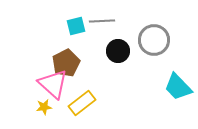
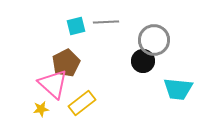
gray line: moved 4 px right, 1 px down
black circle: moved 25 px right, 10 px down
cyan trapezoid: moved 2 px down; rotated 40 degrees counterclockwise
yellow star: moved 3 px left, 2 px down
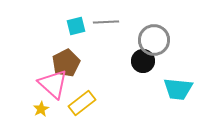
yellow star: rotated 21 degrees counterclockwise
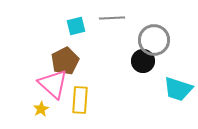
gray line: moved 6 px right, 4 px up
brown pentagon: moved 1 px left, 2 px up
cyan trapezoid: rotated 12 degrees clockwise
yellow rectangle: moved 2 px left, 3 px up; rotated 48 degrees counterclockwise
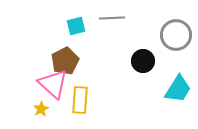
gray circle: moved 22 px right, 5 px up
cyan trapezoid: rotated 76 degrees counterclockwise
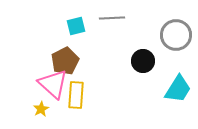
yellow rectangle: moved 4 px left, 5 px up
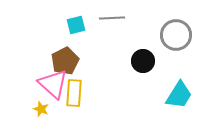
cyan square: moved 1 px up
cyan trapezoid: moved 1 px right, 6 px down
yellow rectangle: moved 2 px left, 2 px up
yellow star: rotated 21 degrees counterclockwise
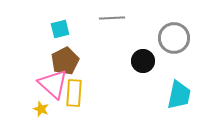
cyan square: moved 16 px left, 4 px down
gray circle: moved 2 px left, 3 px down
cyan trapezoid: rotated 20 degrees counterclockwise
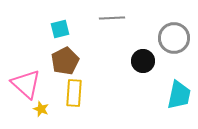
pink triangle: moved 27 px left
